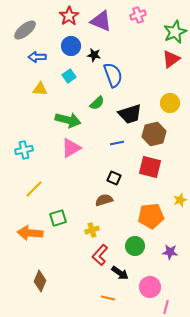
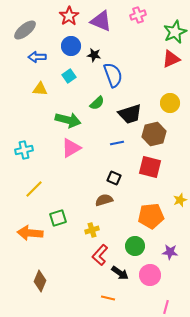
red triangle: rotated 12 degrees clockwise
pink circle: moved 12 px up
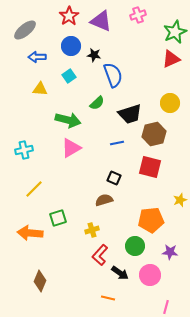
orange pentagon: moved 4 px down
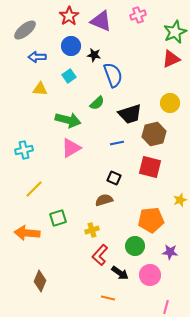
orange arrow: moved 3 px left
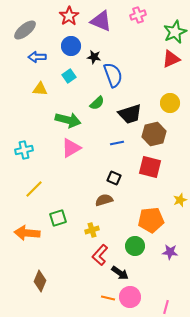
black star: moved 2 px down
pink circle: moved 20 px left, 22 px down
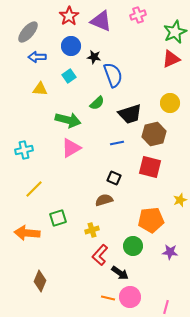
gray ellipse: moved 3 px right, 2 px down; rotated 10 degrees counterclockwise
green circle: moved 2 px left
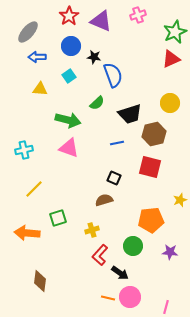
pink triangle: moved 2 px left; rotated 50 degrees clockwise
brown diamond: rotated 15 degrees counterclockwise
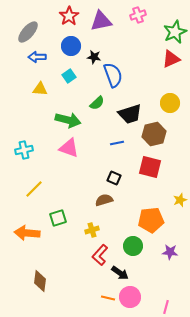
purple triangle: rotated 35 degrees counterclockwise
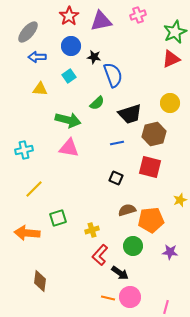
pink triangle: rotated 10 degrees counterclockwise
black square: moved 2 px right
brown semicircle: moved 23 px right, 10 px down
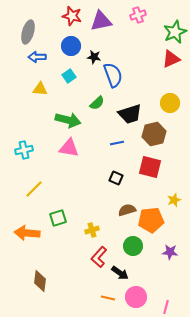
red star: moved 3 px right; rotated 24 degrees counterclockwise
gray ellipse: rotated 25 degrees counterclockwise
yellow star: moved 6 px left
red L-shape: moved 1 px left, 2 px down
pink circle: moved 6 px right
